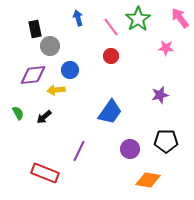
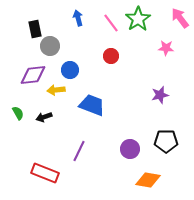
pink line: moved 4 px up
blue trapezoid: moved 18 px left, 7 px up; rotated 104 degrees counterclockwise
black arrow: rotated 21 degrees clockwise
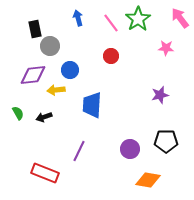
blue trapezoid: rotated 108 degrees counterclockwise
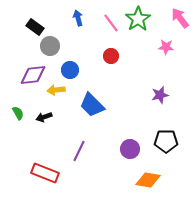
black rectangle: moved 2 px up; rotated 42 degrees counterclockwise
pink star: moved 1 px up
blue trapezoid: rotated 48 degrees counterclockwise
